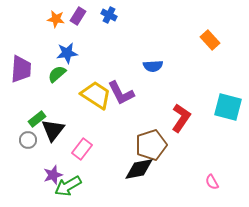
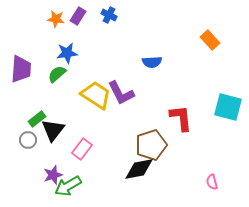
blue semicircle: moved 1 px left, 4 px up
red L-shape: rotated 40 degrees counterclockwise
pink semicircle: rotated 14 degrees clockwise
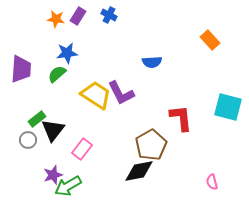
brown pentagon: rotated 12 degrees counterclockwise
black diamond: moved 2 px down
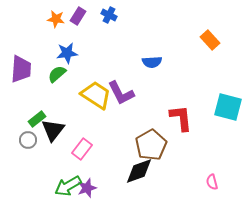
black diamond: rotated 8 degrees counterclockwise
purple star: moved 34 px right, 13 px down
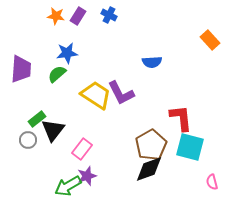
orange star: moved 3 px up
cyan square: moved 38 px left, 40 px down
black diamond: moved 10 px right, 2 px up
purple star: moved 12 px up
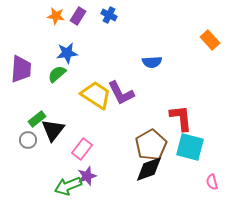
green arrow: rotated 8 degrees clockwise
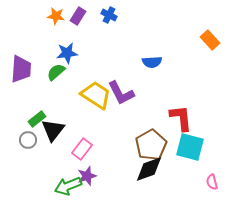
green semicircle: moved 1 px left, 2 px up
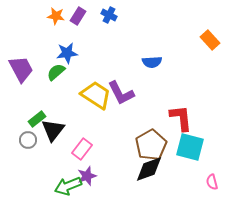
purple trapezoid: rotated 32 degrees counterclockwise
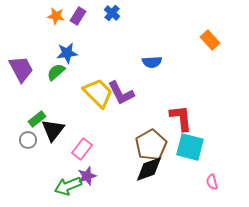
blue cross: moved 3 px right, 2 px up; rotated 14 degrees clockwise
yellow trapezoid: moved 2 px right, 2 px up; rotated 12 degrees clockwise
